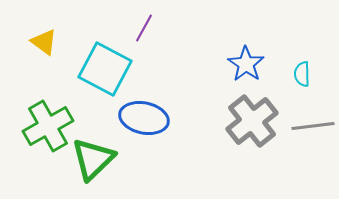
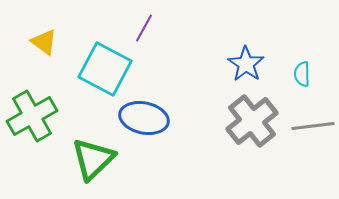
green cross: moved 16 px left, 10 px up
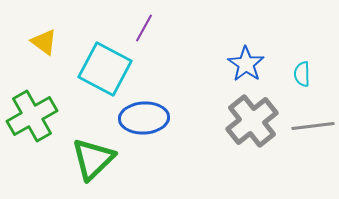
blue ellipse: rotated 15 degrees counterclockwise
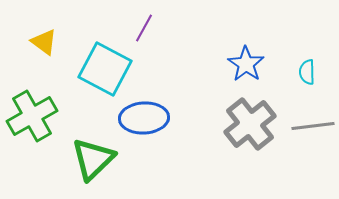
cyan semicircle: moved 5 px right, 2 px up
gray cross: moved 2 px left, 3 px down
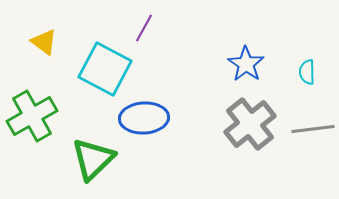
gray line: moved 3 px down
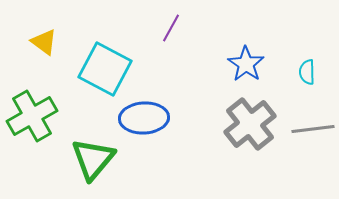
purple line: moved 27 px right
green triangle: rotated 6 degrees counterclockwise
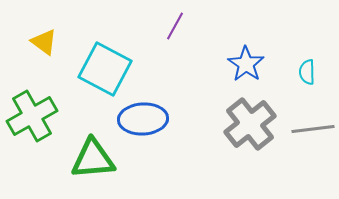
purple line: moved 4 px right, 2 px up
blue ellipse: moved 1 px left, 1 px down
green triangle: rotated 45 degrees clockwise
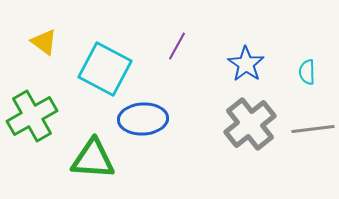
purple line: moved 2 px right, 20 px down
green triangle: rotated 9 degrees clockwise
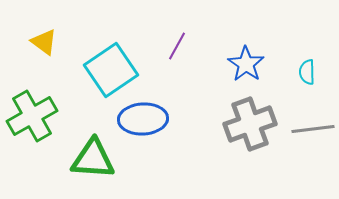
cyan square: moved 6 px right, 1 px down; rotated 28 degrees clockwise
gray cross: rotated 18 degrees clockwise
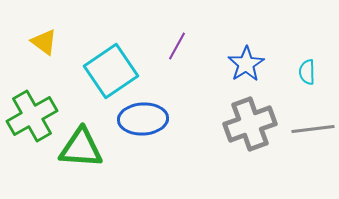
blue star: rotated 6 degrees clockwise
cyan square: moved 1 px down
green triangle: moved 12 px left, 11 px up
